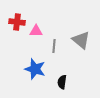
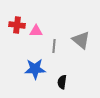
red cross: moved 3 px down
blue star: rotated 20 degrees counterclockwise
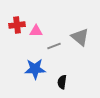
red cross: rotated 14 degrees counterclockwise
gray triangle: moved 1 px left, 3 px up
gray line: rotated 64 degrees clockwise
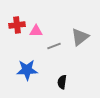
gray triangle: rotated 42 degrees clockwise
blue star: moved 8 px left, 1 px down
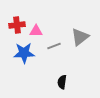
blue star: moved 3 px left, 17 px up
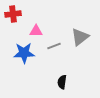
red cross: moved 4 px left, 11 px up
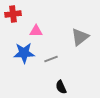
gray line: moved 3 px left, 13 px down
black semicircle: moved 1 px left, 5 px down; rotated 32 degrees counterclockwise
